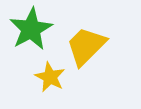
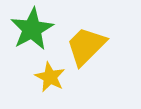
green star: moved 1 px right
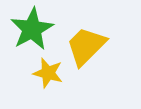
yellow star: moved 2 px left, 4 px up; rotated 12 degrees counterclockwise
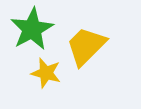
yellow star: moved 2 px left
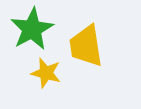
yellow trapezoid: rotated 54 degrees counterclockwise
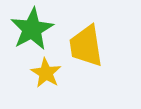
yellow star: rotated 16 degrees clockwise
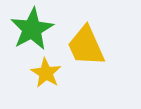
yellow trapezoid: rotated 15 degrees counterclockwise
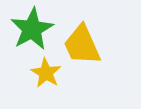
yellow trapezoid: moved 4 px left, 1 px up
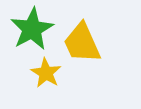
yellow trapezoid: moved 2 px up
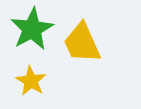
yellow star: moved 15 px left, 8 px down
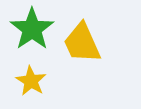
green star: rotated 6 degrees counterclockwise
